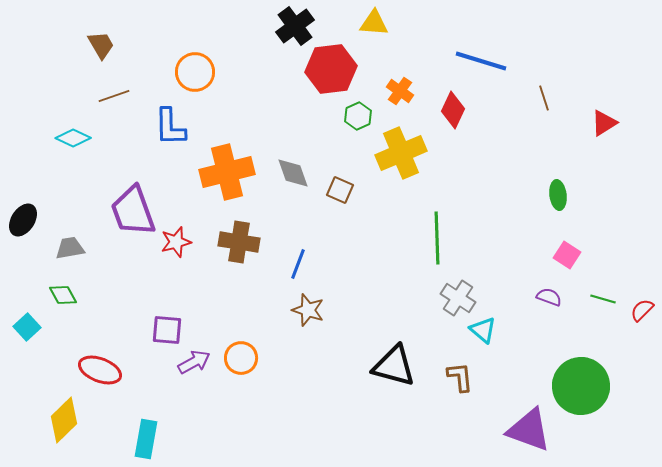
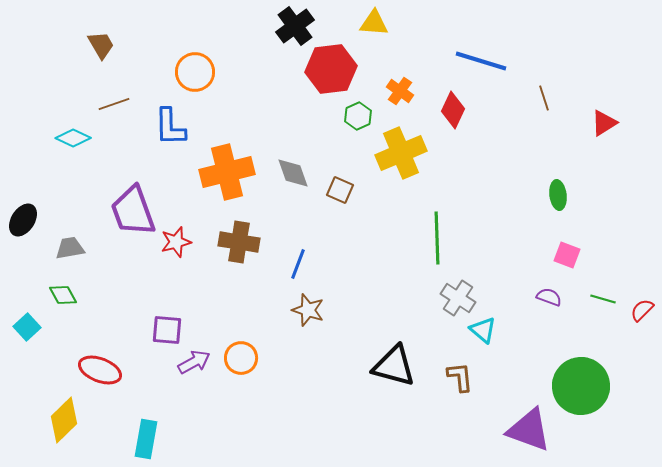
brown line at (114, 96): moved 8 px down
pink square at (567, 255): rotated 12 degrees counterclockwise
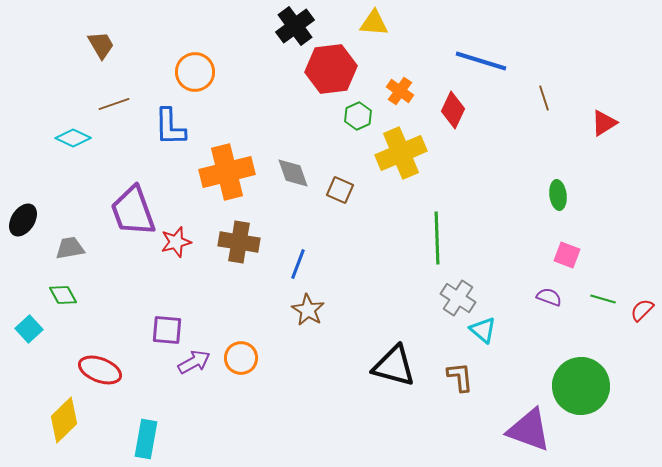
brown star at (308, 310): rotated 12 degrees clockwise
cyan square at (27, 327): moved 2 px right, 2 px down
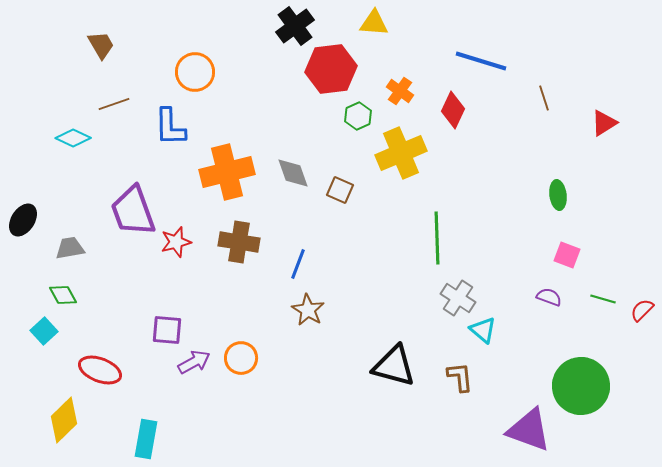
cyan square at (29, 329): moved 15 px right, 2 px down
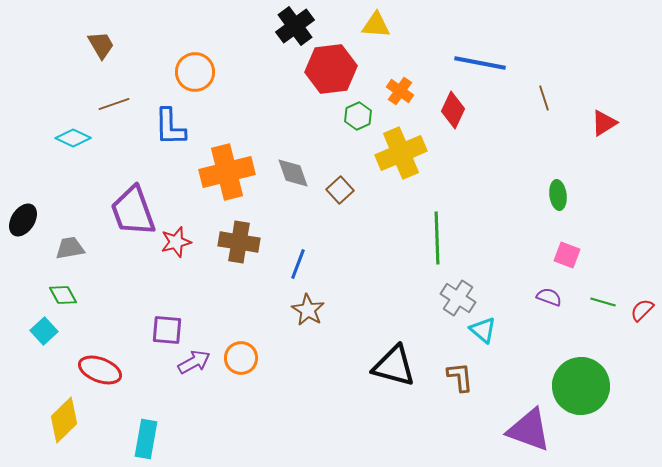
yellow triangle at (374, 23): moved 2 px right, 2 px down
blue line at (481, 61): moved 1 px left, 2 px down; rotated 6 degrees counterclockwise
brown square at (340, 190): rotated 24 degrees clockwise
green line at (603, 299): moved 3 px down
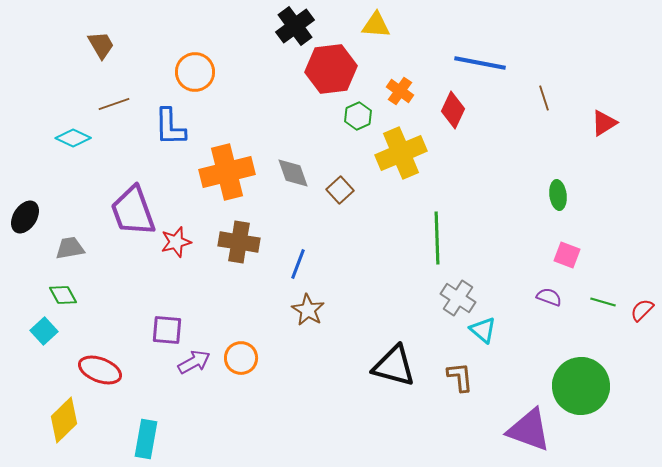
black ellipse at (23, 220): moved 2 px right, 3 px up
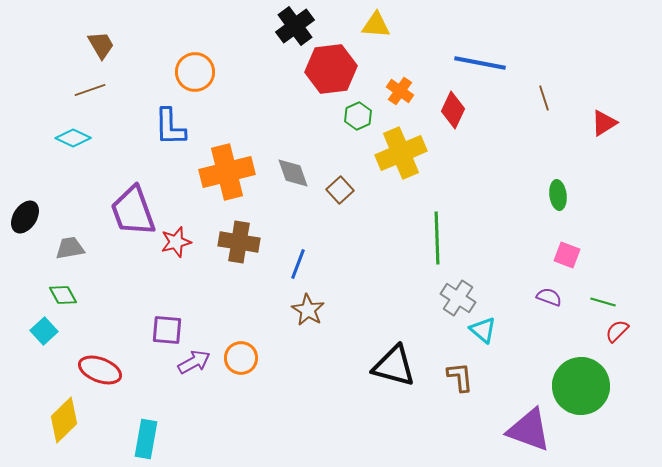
brown line at (114, 104): moved 24 px left, 14 px up
red semicircle at (642, 310): moved 25 px left, 21 px down
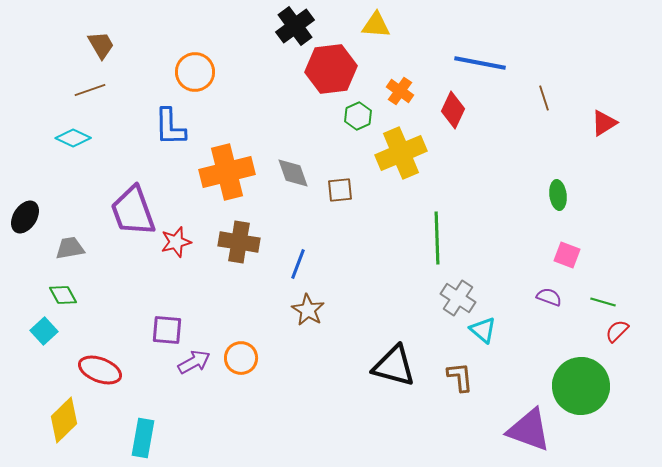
brown square at (340, 190): rotated 36 degrees clockwise
cyan rectangle at (146, 439): moved 3 px left, 1 px up
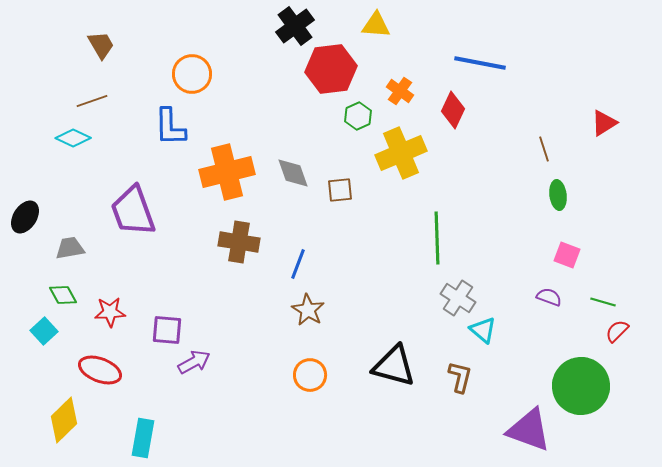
orange circle at (195, 72): moved 3 px left, 2 px down
brown line at (90, 90): moved 2 px right, 11 px down
brown line at (544, 98): moved 51 px down
red star at (176, 242): moved 66 px left, 70 px down; rotated 12 degrees clockwise
orange circle at (241, 358): moved 69 px right, 17 px down
brown L-shape at (460, 377): rotated 20 degrees clockwise
